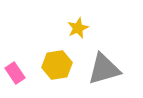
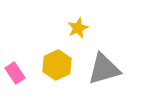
yellow hexagon: rotated 16 degrees counterclockwise
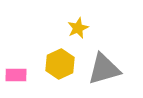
yellow hexagon: moved 3 px right, 1 px up
pink rectangle: moved 1 px right, 2 px down; rotated 55 degrees counterclockwise
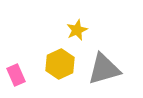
yellow star: moved 1 px left, 2 px down
pink rectangle: rotated 65 degrees clockwise
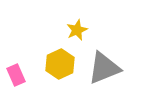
gray triangle: moved 1 px up; rotated 6 degrees counterclockwise
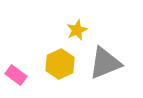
gray triangle: moved 1 px right, 5 px up
pink rectangle: rotated 30 degrees counterclockwise
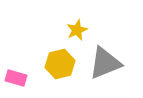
yellow hexagon: rotated 12 degrees clockwise
pink rectangle: moved 3 px down; rotated 20 degrees counterclockwise
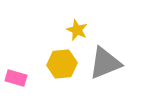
yellow star: rotated 25 degrees counterclockwise
yellow hexagon: moved 2 px right; rotated 8 degrees clockwise
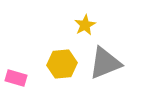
yellow star: moved 8 px right, 5 px up; rotated 20 degrees clockwise
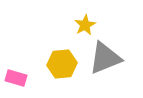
gray triangle: moved 5 px up
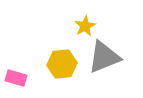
yellow star: moved 1 px down
gray triangle: moved 1 px left, 1 px up
